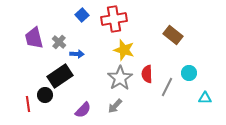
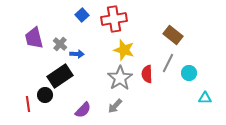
gray cross: moved 1 px right, 2 px down
gray line: moved 1 px right, 24 px up
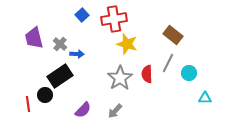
yellow star: moved 3 px right, 6 px up
gray arrow: moved 5 px down
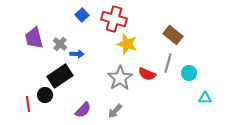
red cross: rotated 25 degrees clockwise
gray line: rotated 12 degrees counterclockwise
red semicircle: rotated 66 degrees counterclockwise
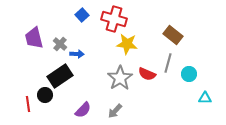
yellow star: rotated 10 degrees counterclockwise
cyan circle: moved 1 px down
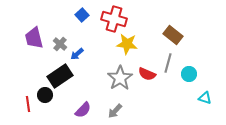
blue arrow: rotated 136 degrees clockwise
cyan triangle: rotated 16 degrees clockwise
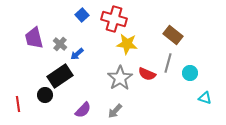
cyan circle: moved 1 px right, 1 px up
red line: moved 10 px left
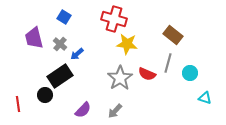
blue square: moved 18 px left, 2 px down; rotated 16 degrees counterclockwise
